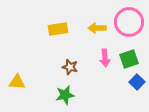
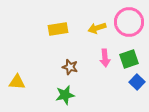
yellow arrow: rotated 18 degrees counterclockwise
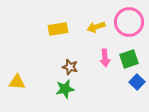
yellow arrow: moved 1 px left, 1 px up
green star: moved 6 px up
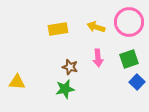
yellow arrow: rotated 36 degrees clockwise
pink arrow: moved 7 px left
